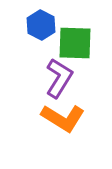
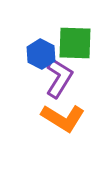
blue hexagon: moved 29 px down
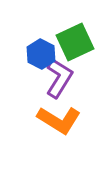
green square: moved 1 px up; rotated 27 degrees counterclockwise
orange L-shape: moved 4 px left, 2 px down
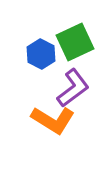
purple L-shape: moved 14 px right, 10 px down; rotated 21 degrees clockwise
orange L-shape: moved 6 px left
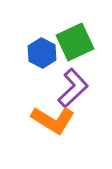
blue hexagon: moved 1 px right, 1 px up
purple L-shape: rotated 6 degrees counterclockwise
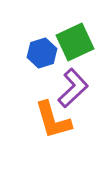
blue hexagon: rotated 16 degrees clockwise
orange L-shape: rotated 42 degrees clockwise
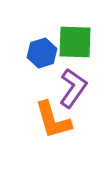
green square: rotated 27 degrees clockwise
purple L-shape: rotated 12 degrees counterclockwise
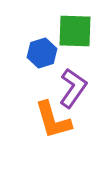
green square: moved 11 px up
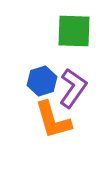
green square: moved 1 px left
blue hexagon: moved 28 px down
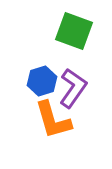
green square: rotated 18 degrees clockwise
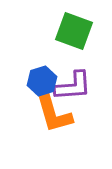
purple L-shape: moved 2 px up; rotated 51 degrees clockwise
orange L-shape: moved 1 px right, 6 px up
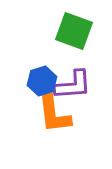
purple L-shape: moved 1 px up
orange L-shape: rotated 9 degrees clockwise
